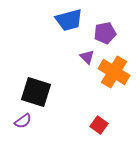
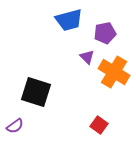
purple semicircle: moved 8 px left, 5 px down
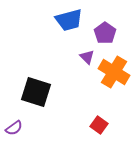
purple pentagon: rotated 25 degrees counterclockwise
purple semicircle: moved 1 px left, 2 px down
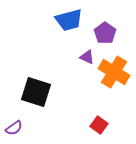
purple triangle: rotated 21 degrees counterclockwise
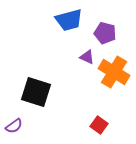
purple pentagon: rotated 20 degrees counterclockwise
purple semicircle: moved 2 px up
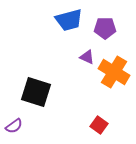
purple pentagon: moved 5 px up; rotated 15 degrees counterclockwise
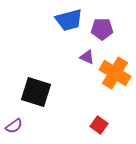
purple pentagon: moved 3 px left, 1 px down
orange cross: moved 1 px right, 1 px down
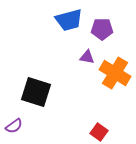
purple triangle: rotated 14 degrees counterclockwise
red square: moved 7 px down
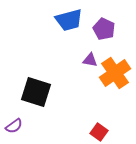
purple pentagon: moved 2 px right; rotated 25 degrees clockwise
purple triangle: moved 3 px right, 3 px down
orange cross: rotated 24 degrees clockwise
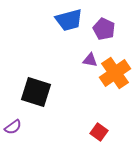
purple semicircle: moved 1 px left, 1 px down
